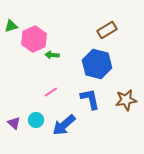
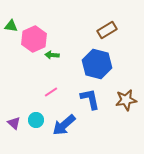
green triangle: rotated 24 degrees clockwise
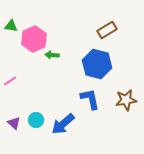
pink line: moved 41 px left, 11 px up
blue arrow: moved 1 px left, 1 px up
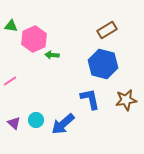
blue hexagon: moved 6 px right
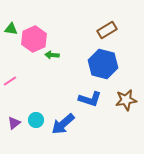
green triangle: moved 3 px down
blue L-shape: rotated 120 degrees clockwise
purple triangle: rotated 40 degrees clockwise
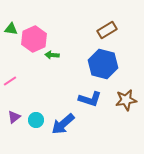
purple triangle: moved 6 px up
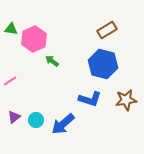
green arrow: moved 6 px down; rotated 32 degrees clockwise
